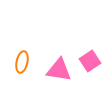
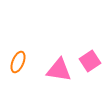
orange ellipse: moved 4 px left; rotated 10 degrees clockwise
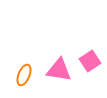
orange ellipse: moved 6 px right, 13 px down
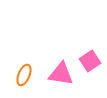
pink triangle: moved 2 px right, 4 px down
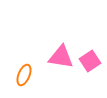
pink triangle: moved 17 px up
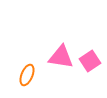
orange ellipse: moved 3 px right
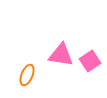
pink triangle: moved 2 px up
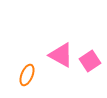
pink triangle: rotated 20 degrees clockwise
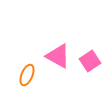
pink triangle: moved 3 px left, 1 px down
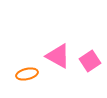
orange ellipse: moved 1 px up; rotated 55 degrees clockwise
